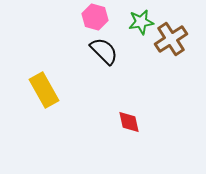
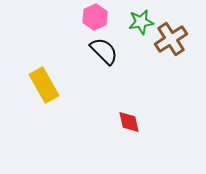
pink hexagon: rotated 20 degrees clockwise
yellow rectangle: moved 5 px up
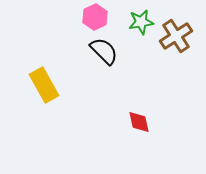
brown cross: moved 5 px right, 3 px up
red diamond: moved 10 px right
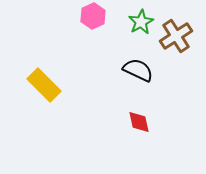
pink hexagon: moved 2 px left, 1 px up
green star: rotated 20 degrees counterclockwise
black semicircle: moved 34 px right, 19 px down; rotated 20 degrees counterclockwise
yellow rectangle: rotated 16 degrees counterclockwise
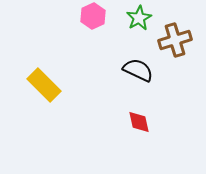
green star: moved 2 px left, 4 px up
brown cross: moved 1 px left, 4 px down; rotated 16 degrees clockwise
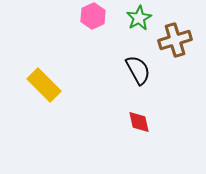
black semicircle: rotated 36 degrees clockwise
